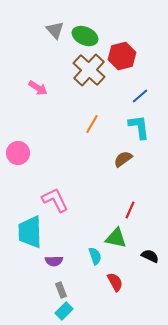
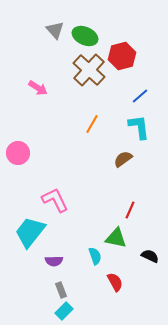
cyan trapezoid: rotated 40 degrees clockwise
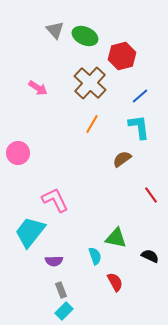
brown cross: moved 1 px right, 13 px down
brown semicircle: moved 1 px left
red line: moved 21 px right, 15 px up; rotated 60 degrees counterclockwise
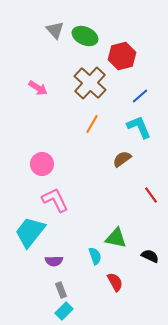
cyan L-shape: rotated 16 degrees counterclockwise
pink circle: moved 24 px right, 11 px down
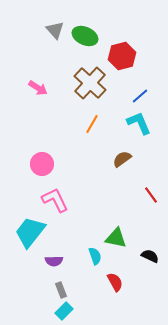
cyan L-shape: moved 4 px up
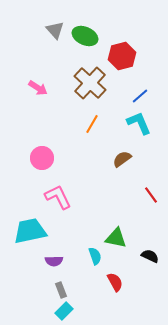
pink circle: moved 6 px up
pink L-shape: moved 3 px right, 3 px up
cyan trapezoid: moved 1 px up; rotated 40 degrees clockwise
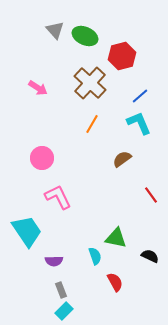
cyan trapezoid: moved 3 px left; rotated 68 degrees clockwise
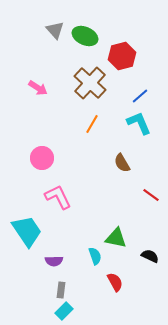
brown semicircle: moved 4 px down; rotated 84 degrees counterclockwise
red line: rotated 18 degrees counterclockwise
gray rectangle: rotated 28 degrees clockwise
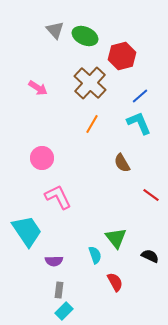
green triangle: rotated 40 degrees clockwise
cyan semicircle: moved 1 px up
gray rectangle: moved 2 px left
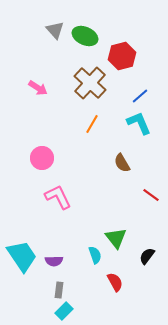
cyan trapezoid: moved 5 px left, 25 px down
black semicircle: moved 3 px left; rotated 78 degrees counterclockwise
